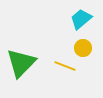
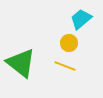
yellow circle: moved 14 px left, 5 px up
green triangle: rotated 36 degrees counterclockwise
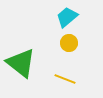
cyan trapezoid: moved 14 px left, 2 px up
yellow line: moved 13 px down
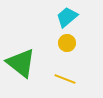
yellow circle: moved 2 px left
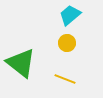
cyan trapezoid: moved 3 px right, 2 px up
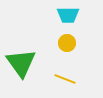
cyan trapezoid: moved 2 px left; rotated 140 degrees counterclockwise
green triangle: rotated 16 degrees clockwise
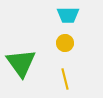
yellow circle: moved 2 px left
yellow line: rotated 55 degrees clockwise
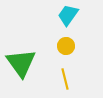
cyan trapezoid: rotated 125 degrees clockwise
yellow circle: moved 1 px right, 3 px down
